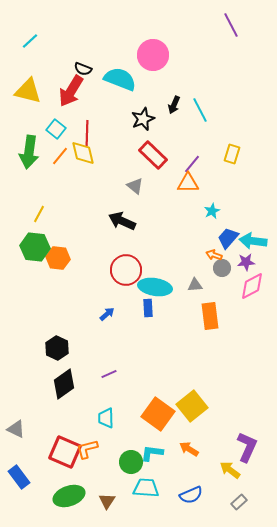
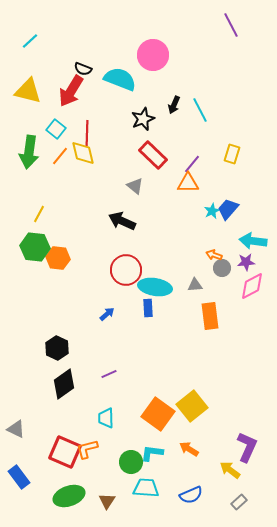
blue trapezoid at (228, 238): moved 29 px up
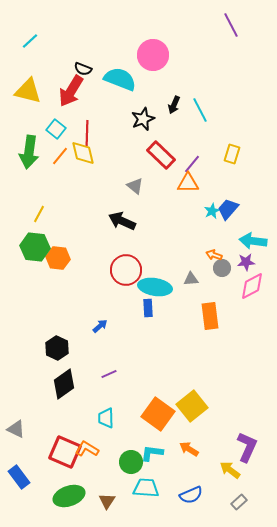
red rectangle at (153, 155): moved 8 px right
gray triangle at (195, 285): moved 4 px left, 6 px up
blue arrow at (107, 314): moved 7 px left, 12 px down
orange L-shape at (87, 449): rotated 45 degrees clockwise
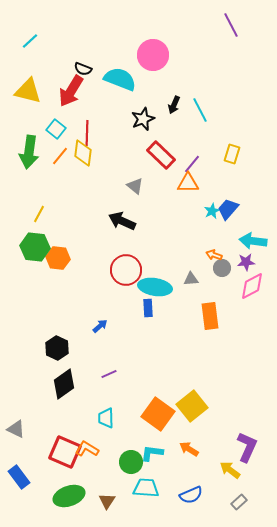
yellow diamond at (83, 153): rotated 20 degrees clockwise
